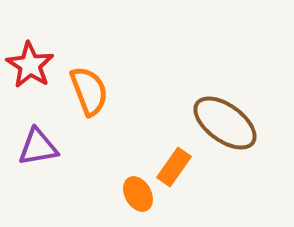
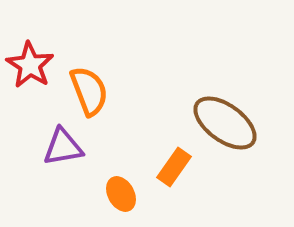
purple triangle: moved 25 px right
orange ellipse: moved 17 px left
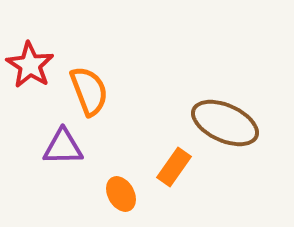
brown ellipse: rotated 12 degrees counterclockwise
purple triangle: rotated 9 degrees clockwise
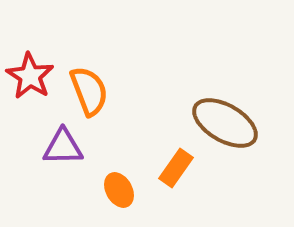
red star: moved 11 px down
brown ellipse: rotated 6 degrees clockwise
orange rectangle: moved 2 px right, 1 px down
orange ellipse: moved 2 px left, 4 px up
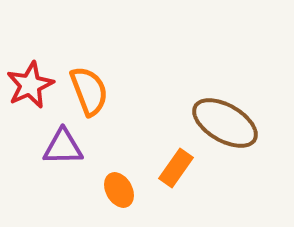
red star: moved 9 px down; rotated 15 degrees clockwise
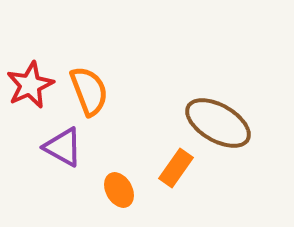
brown ellipse: moved 7 px left
purple triangle: rotated 30 degrees clockwise
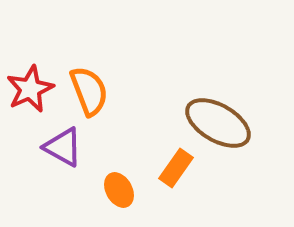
red star: moved 4 px down
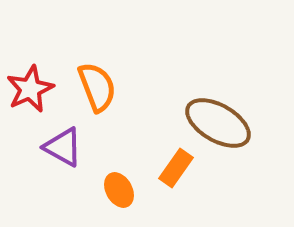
orange semicircle: moved 8 px right, 4 px up
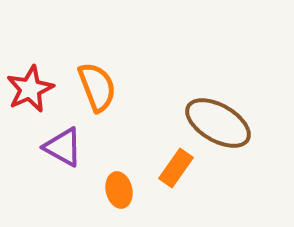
orange ellipse: rotated 16 degrees clockwise
